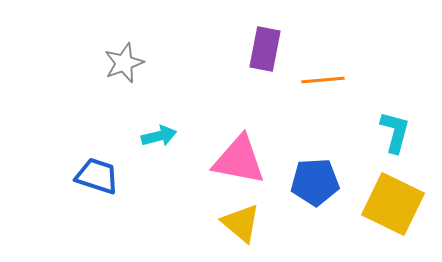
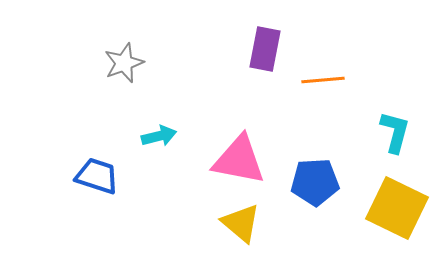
yellow square: moved 4 px right, 4 px down
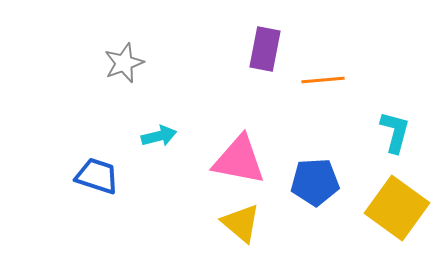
yellow square: rotated 10 degrees clockwise
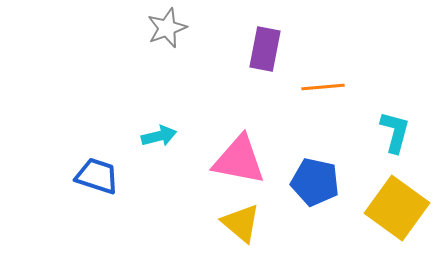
gray star: moved 43 px right, 35 px up
orange line: moved 7 px down
blue pentagon: rotated 15 degrees clockwise
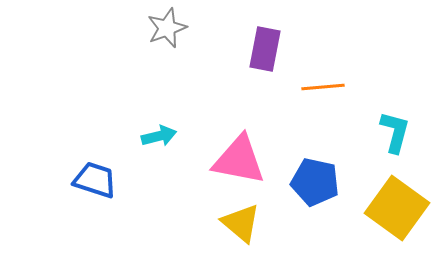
blue trapezoid: moved 2 px left, 4 px down
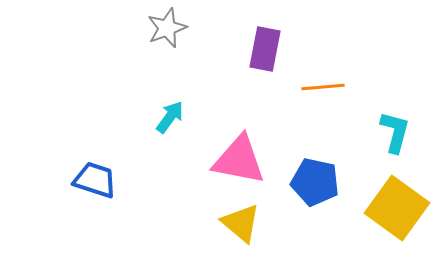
cyan arrow: moved 11 px right, 19 px up; rotated 40 degrees counterclockwise
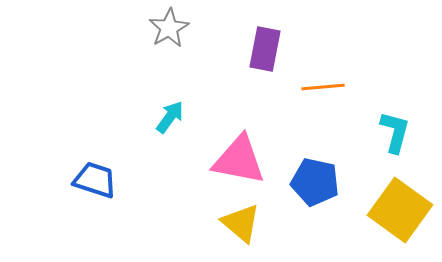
gray star: moved 2 px right; rotated 9 degrees counterclockwise
yellow square: moved 3 px right, 2 px down
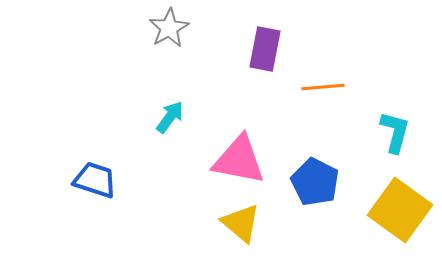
blue pentagon: rotated 15 degrees clockwise
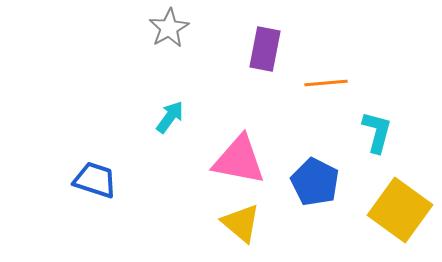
orange line: moved 3 px right, 4 px up
cyan L-shape: moved 18 px left
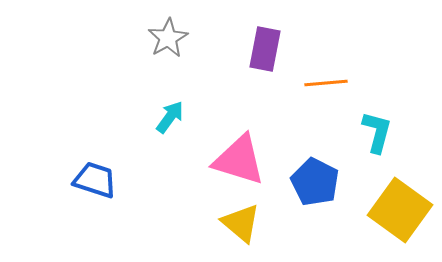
gray star: moved 1 px left, 10 px down
pink triangle: rotated 6 degrees clockwise
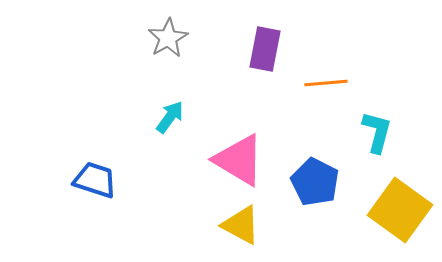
pink triangle: rotated 14 degrees clockwise
yellow triangle: moved 2 px down; rotated 12 degrees counterclockwise
